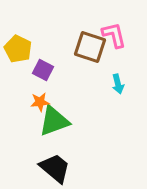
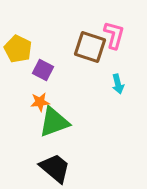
pink L-shape: rotated 28 degrees clockwise
green triangle: moved 1 px down
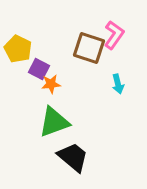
pink L-shape: rotated 20 degrees clockwise
brown square: moved 1 px left, 1 px down
purple square: moved 4 px left, 1 px up
orange star: moved 11 px right, 18 px up
black trapezoid: moved 18 px right, 11 px up
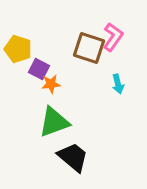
pink L-shape: moved 1 px left, 2 px down
yellow pentagon: rotated 8 degrees counterclockwise
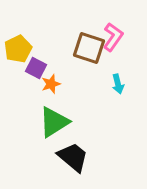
yellow pentagon: rotated 28 degrees clockwise
purple square: moved 3 px left, 1 px up
orange star: rotated 12 degrees counterclockwise
green triangle: rotated 12 degrees counterclockwise
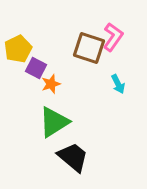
cyan arrow: rotated 12 degrees counterclockwise
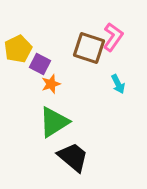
purple square: moved 4 px right, 4 px up
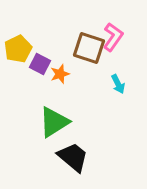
orange star: moved 9 px right, 10 px up
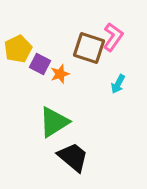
cyan arrow: rotated 54 degrees clockwise
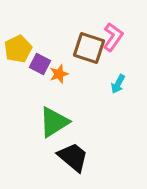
orange star: moved 1 px left
